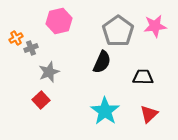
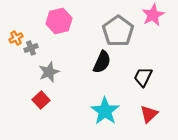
pink star: moved 2 px left, 11 px up; rotated 20 degrees counterclockwise
black trapezoid: rotated 65 degrees counterclockwise
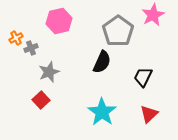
cyan star: moved 3 px left, 1 px down
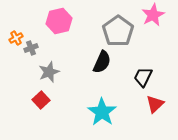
red triangle: moved 6 px right, 10 px up
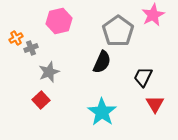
red triangle: rotated 18 degrees counterclockwise
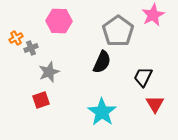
pink hexagon: rotated 15 degrees clockwise
red square: rotated 24 degrees clockwise
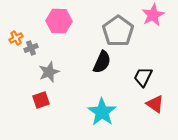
red triangle: rotated 24 degrees counterclockwise
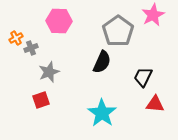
red triangle: rotated 30 degrees counterclockwise
cyan star: moved 1 px down
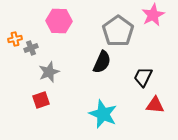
orange cross: moved 1 px left, 1 px down; rotated 16 degrees clockwise
red triangle: moved 1 px down
cyan star: moved 1 px right, 1 px down; rotated 12 degrees counterclockwise
